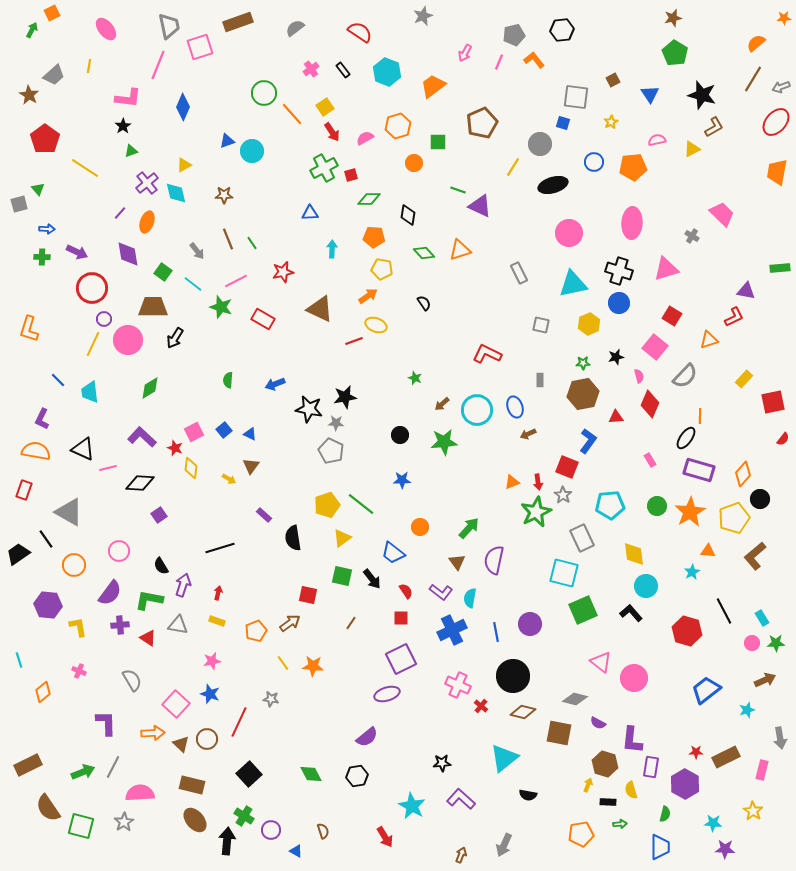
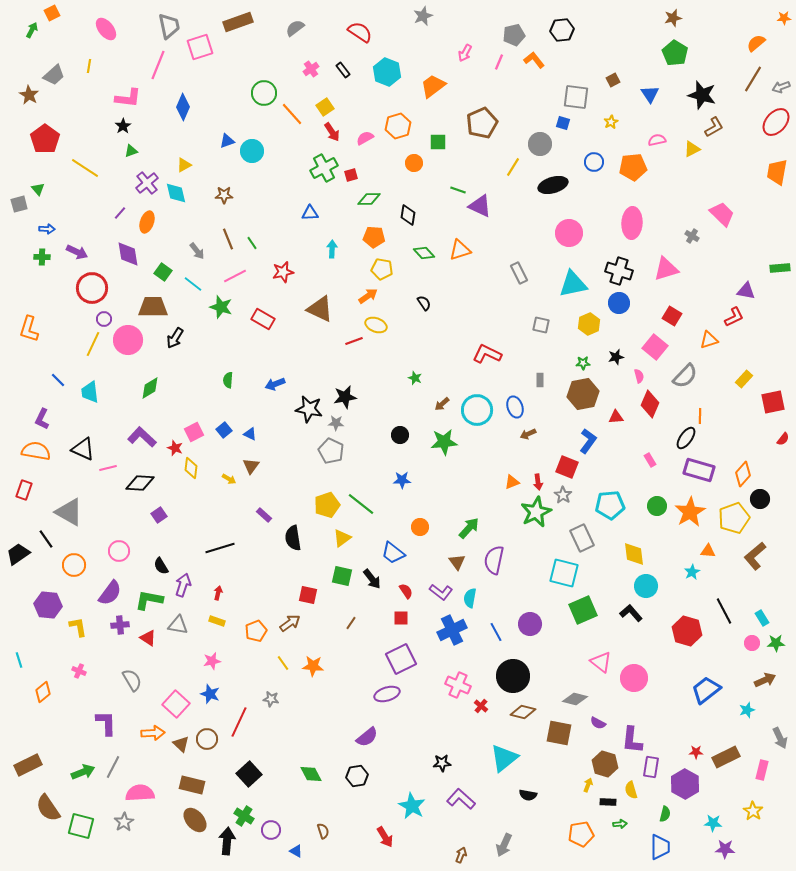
pink line at (236, 281): moved 1 px left, 5 px up
blue line at (496, 632): rotated 18 degrees counterclockwise
gray arrow at (780, 738): rotated 15 degrees counterclockwise
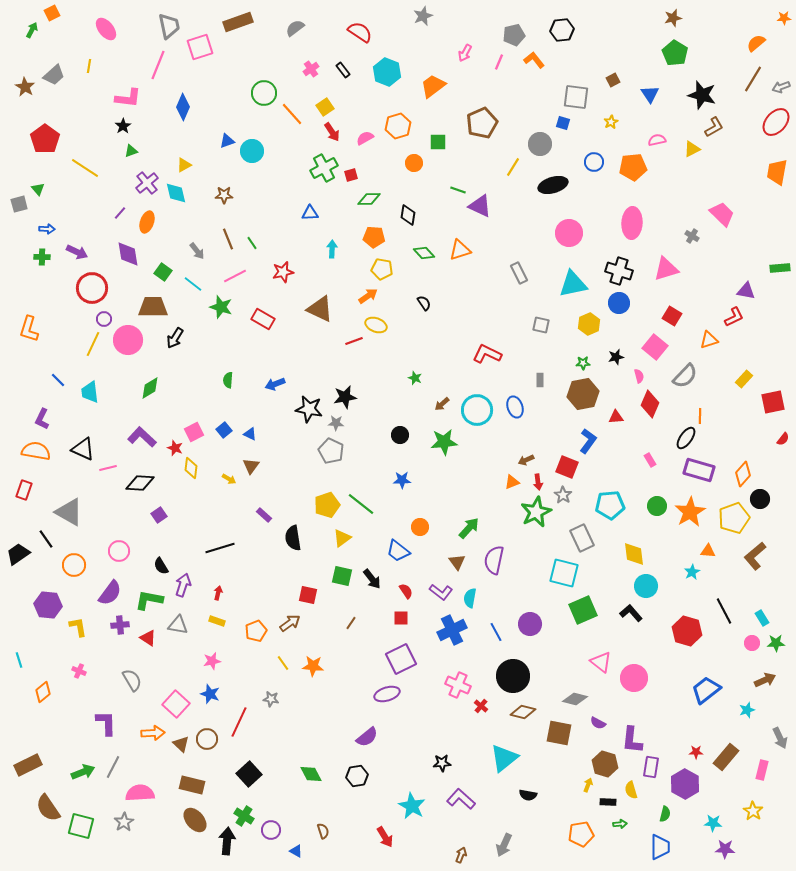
brown star at (29, 95): moved 4 px left, 8 px up
brown arrow at (528, 434): moved 2 px left, 26 px down
blue trapezoid at (393, 553): moved 5 px right, 2 px up
brown rectangle at (726, 757): rotated 24 degrees counterclockwise
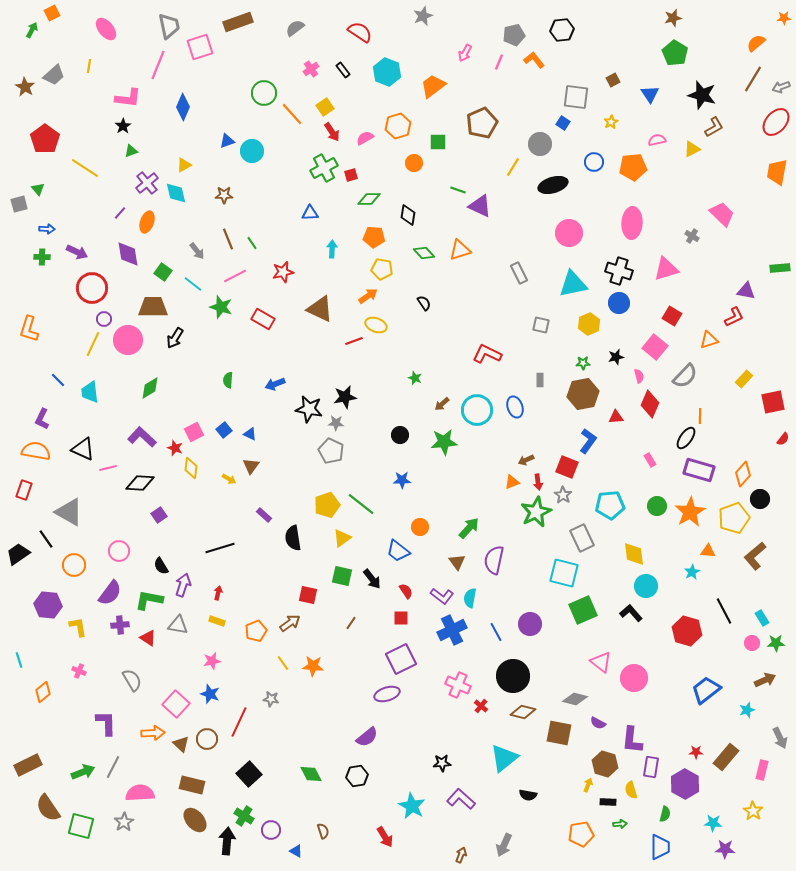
blue square at (563, 123): rotated 16 degrees clockwise
purple L-shape at (441, 592): moved 1 px right, 4 px down
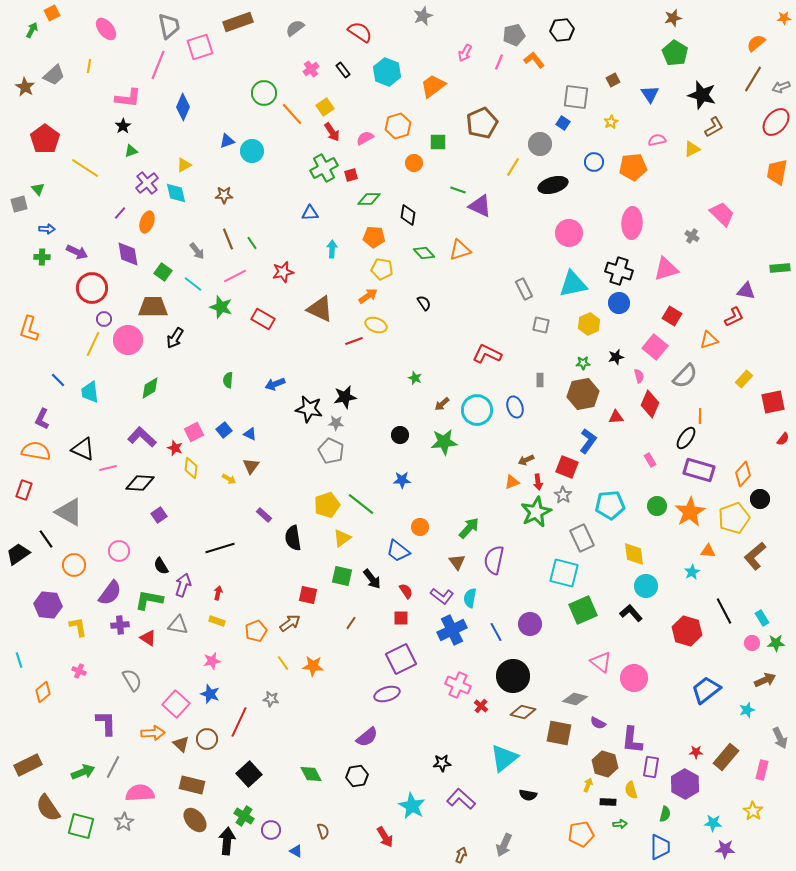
gray rectangle at (519, 273): moved 5 px right, 16 px down
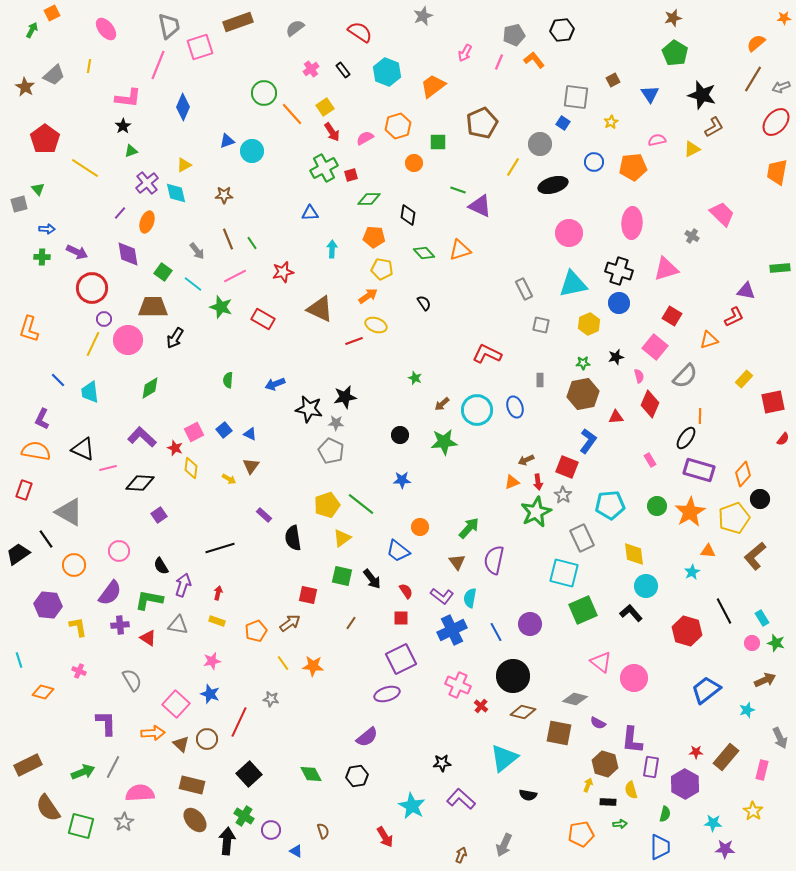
green star at (776, 643): rotated 18 degrees clockwise
orange diamond at (43, 692): rotated 55 degrees clockwise
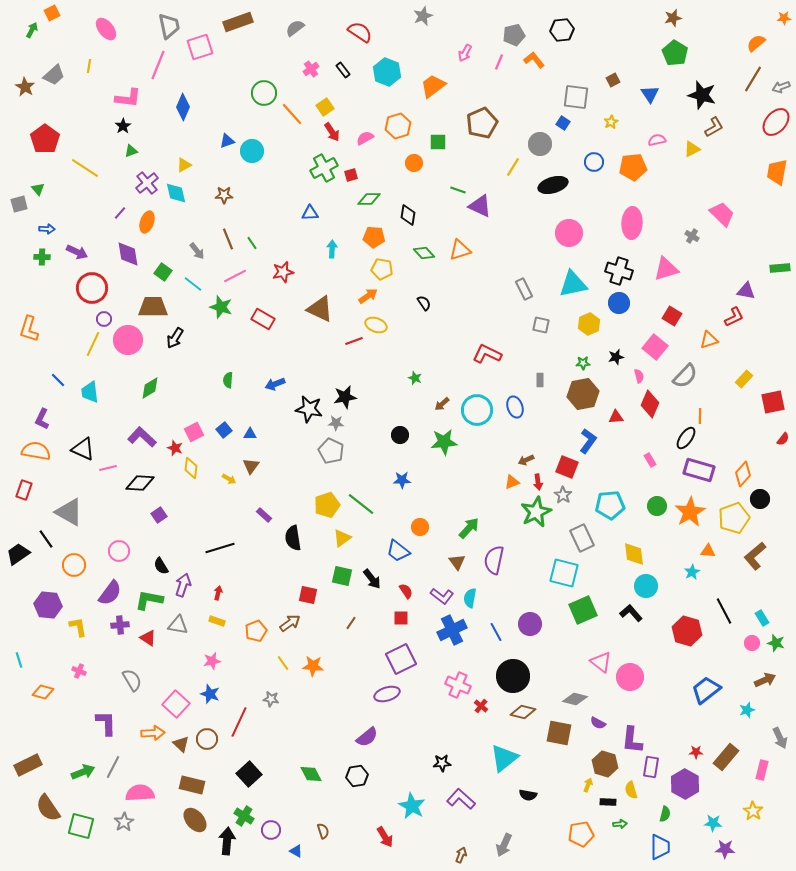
blue triangle at (250, 434): rotated 24 degrees counterclockwise
pink circle at (634, 678): moved 4 px left, 1 px up
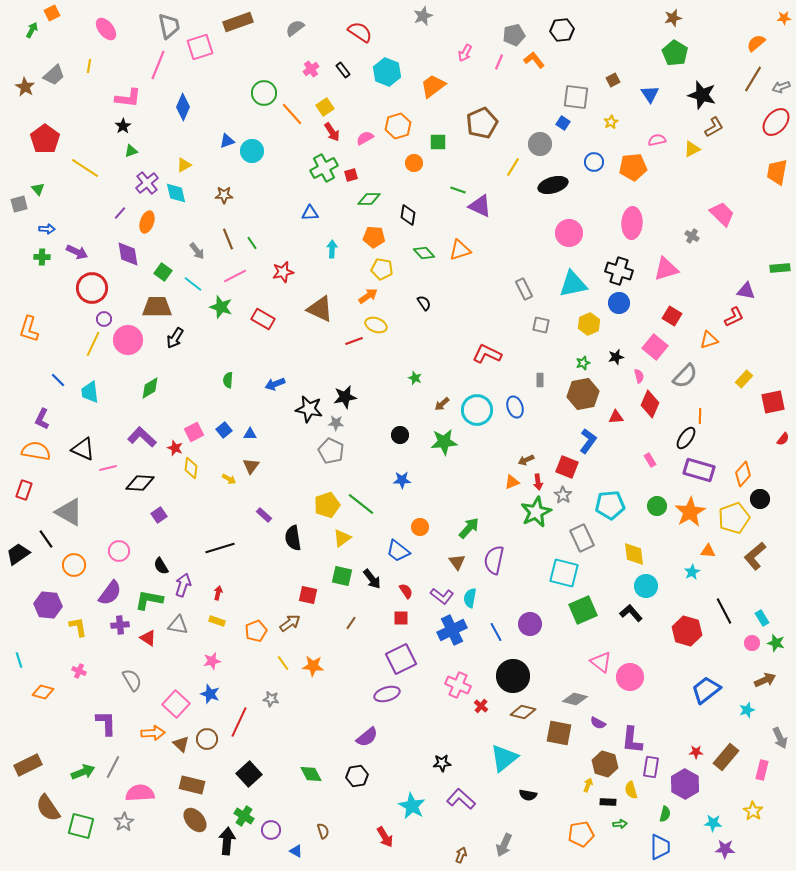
brown trapezoid at (153, 307): moved 4 px right
green star at (583, 363): rotated 16 degrees counterclockwise
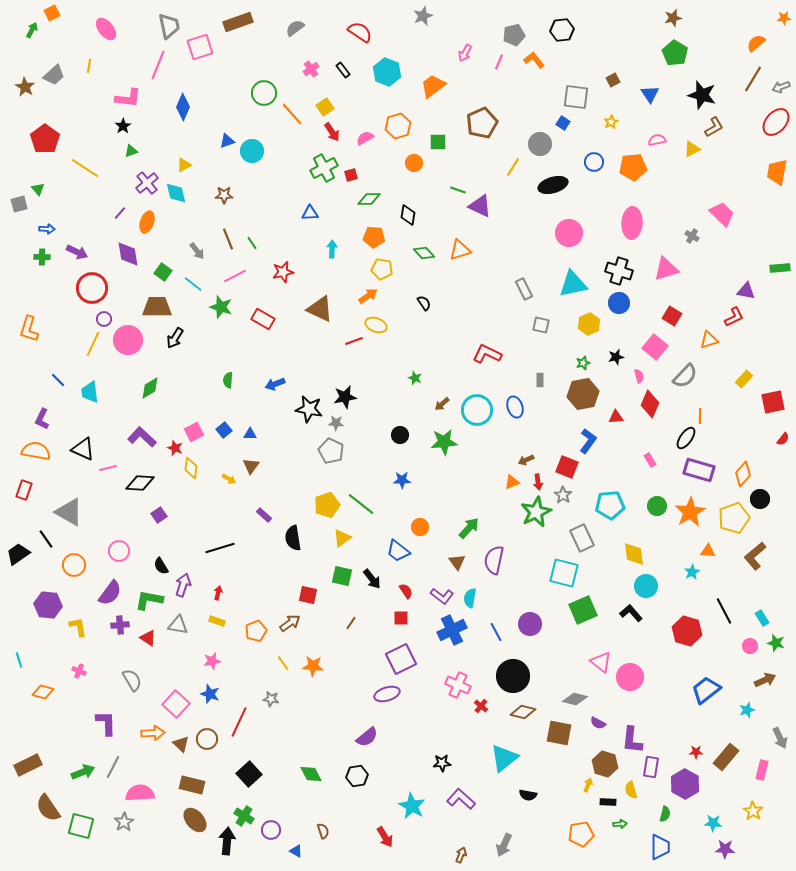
pink circle at (752, 643): moved 2 px left, 3 px down
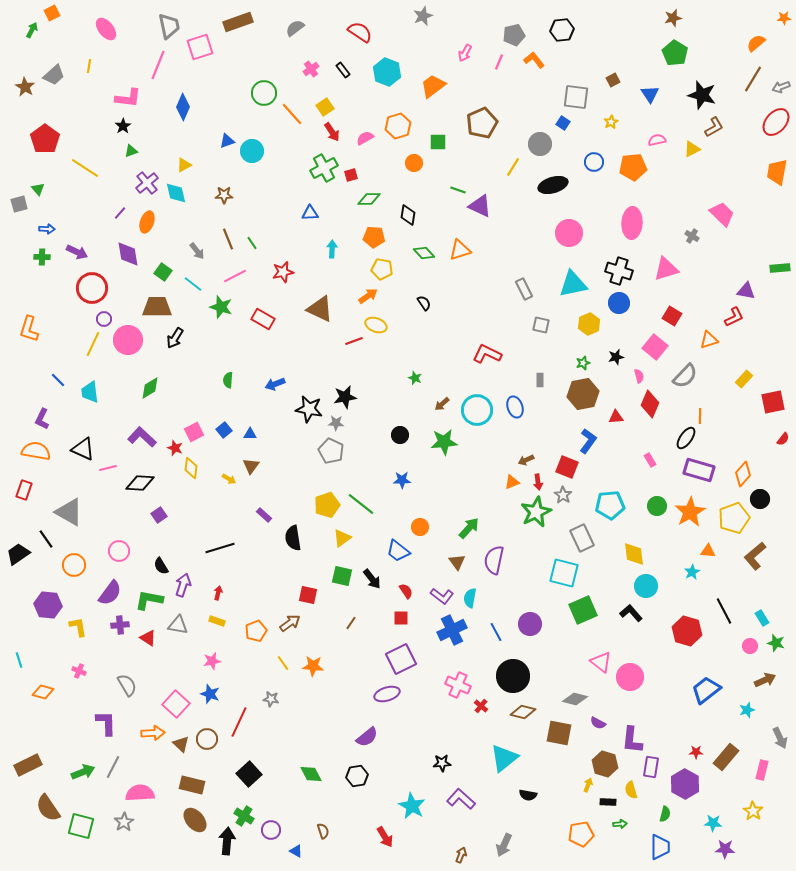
gray semicircle at (132, 680): moved 5 px left, 5 px down
